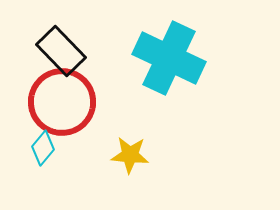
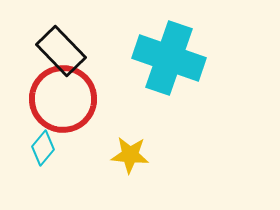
cyan cross: rotated 6 degrees counterclockwise
red circle: moved 1 px right, 3 px up
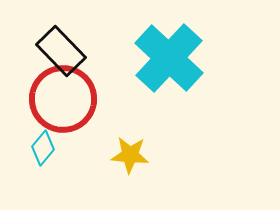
cyan cross: rotated 24 degrees clockwise
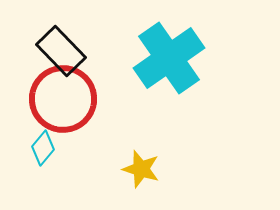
cyan cross: rotated 12 degrees clockwise
yellow star: moved 11 px right, 14 px down; rotated 12 degrees clockwise
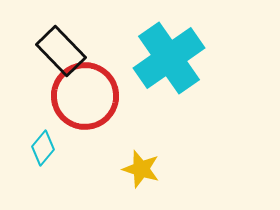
red circle: moved 22 px right, 3 px up
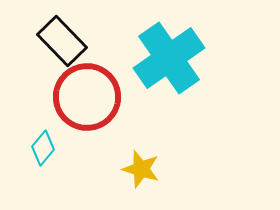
black rectangle: moved 1 px right, 10 px up
red circle: moved 2 px right, 1 px down
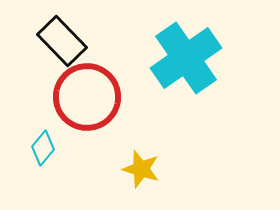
cyan cross: moved 17 px right
